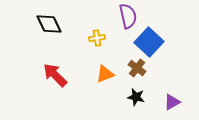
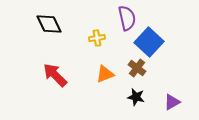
purple semicircle: moved 1 px left, 2 px down
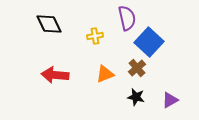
yellow cross: moved 2 px left, 2 px up
brown cross: rotated 12 degrees clockwise
red arrow: rotated 40 degrees counterclockwise
purple triangle: moved 2 px left, 2 px up
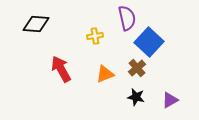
black diamond: moved 13 px left; rotated 60 degrees counterclockwise
red arrow: moved 6 px right, 6 px up; rotated 56 degrees clockwise
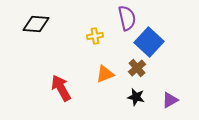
red arrow: moved 19 px down
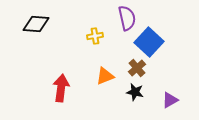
orange triangle: moved 2 px down
red arrow: rotated 36 degrees clockwise
black star: moved 1 px left, 5 px up
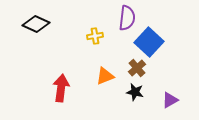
purple semicircle: rotated 20 degrees clockwise
black diamond: rotated 20 degrees clockwise
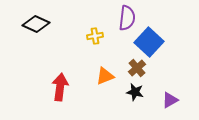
red arrow: moved 1 px left, 1 px up
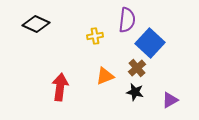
purple semicircle: moved 2 px down
blue square: moved 1 px right, 1 px down
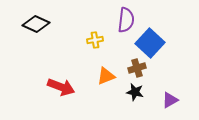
purple semicircle: moved 1 px left
yellow cross: moved 4 px down
brown cross: rotated 24 degrees clockwise
orange triangle: moved 1 px right
red arrow: moved 1 px right; rotated 104 degrees clockwise
